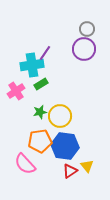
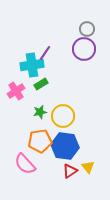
yellow circle: moved 3 px right
yellow triangle: moved 1 px right, 1 px down
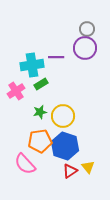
purple circle: moved 1 px right, 1 px up
purple line: moved 11 px right, 4 px down; rotated 56 degrees clockwise
blue hexagon: rotated 12 degrees clockwise
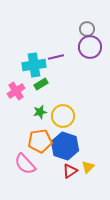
purple circle: moved 5 px right, 1 px up
purple line: rotated 14 degrees counterclockwise
cyan cross: moved 2 px right
yellow triangle: rotated 24 degrees clockwise
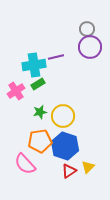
green rectangle: moved 3 px left
red triangle: moved 1 px left
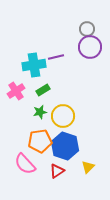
green rectangle: moved 5 px right, 6 px down
red triangle: moved 12 px left
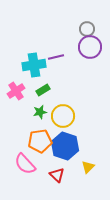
red triangle: moved 4 px down; rotated 42 degrees counterclockwise
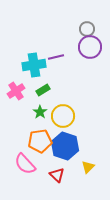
green star: rotated 24 degrees counterclockwise
